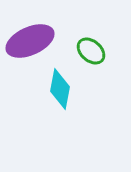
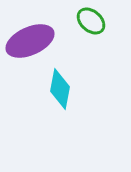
green ellipse: moved 30 px up
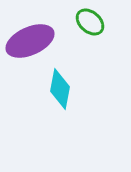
green ellipse: moved 1 px left, 1 px down
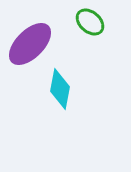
purple ellipse: moved 3 px down; rotated 21 degrees counterclockwise
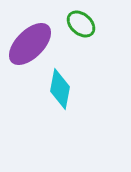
green ellipse: moved 9 px left, 2 px down
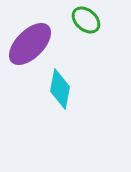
green ellipse: moved 5 px right, 4 px up
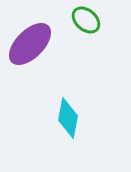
cyan diamond: moved 8 px right, 29 px down
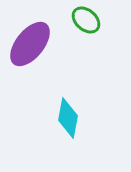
purple ellipse: rotated 6 degrees counterclockwise
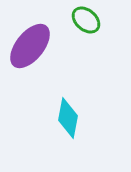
purple ellipse: moved 2 px down
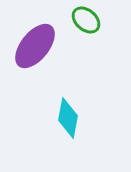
purple ellipse: moved 5 px right
